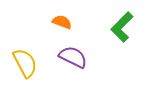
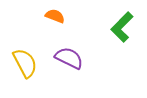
orange semicircle: moved 7 px left, 6 px up
purple semicircle: moved 4 px left, 1 px down
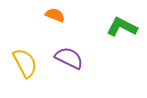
orange semicircle: moved 1 px up
green L-shape: rotated 72 degrees clockwise
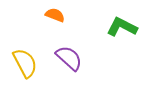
purple semicircle: rotated 16 degrees clockwise
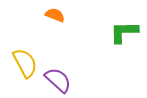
green L-shape: moved 2 px right, 5 px down; rotated 28 degrees counterclockwise
purple semicircle: moved 11 px left, 22 px down
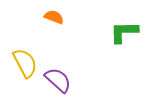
orange semicircle: moved 1 px left, 2 px down
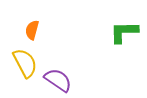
orange semicircle: moved 22 px left, 13 px down; rotated 96 degrees counterclockwise
purple semicircle: rotated 8 degrees counterclockwise
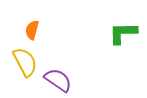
green L-shape: moved 1 px left, 1 px down
yellow semicircle: moved 1 px up
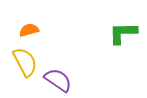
orange semicircle: moved 3 px left; rotated 60 degrees clockwise
